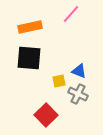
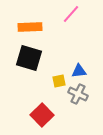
orange rectangle: rotated 10 degrees clockwise
black square: rotated 12 degrees clockwise
blue triangle: rotated 28 degrees counterclockwise
red square: moved 4 px left
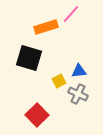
orange rectangle: moved 16 px right; rotated 15 degrees counterclockwise
yellow square: rotated 16 degrees counterclockwise
red square: moved 5 px left
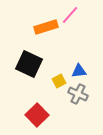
pink line: moved 1 px left, 1 px down
black square: moved 6 px down; rotated 8 degrees clockwise
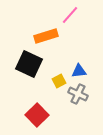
orange rectangle: moved 9 px down
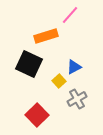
blue triangle: moved 5 px left, 4 px up; rotated 21 degrees counterclockwise
yellow square: rotated 16 degrees counterclockwise
gray cross: moved 1 px left, 5 px down; rotated 36 degrees clockwise
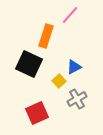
orange rectangle: rotated 55 degrees counterclockwise
red square: moved 2 px up; rotated 20 degrees clockwise
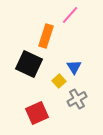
blue triangle: rotated 35 degrees counterclockwise
